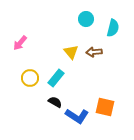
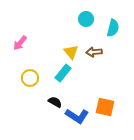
cyan rectangle: moved 7 px right, 5 px up
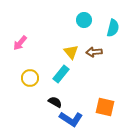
cyan circle: moved 2 px left, 1 px down
cyan rectangle: moved 2 px left, 1 px down
blue L-shape: moved 6 px left, 3 px down
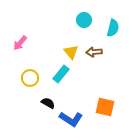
black semicircle: moved 7 px left, 1 px down
